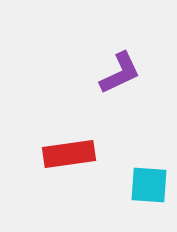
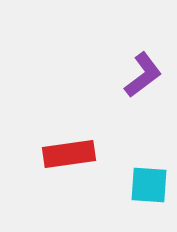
purple L-shape: moved 23 px right, 2 px down; rotated 12 degrees counterclockwise
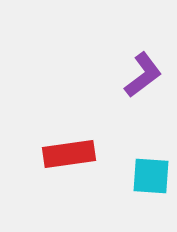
cyan square: moved 2 px right, 9 px up
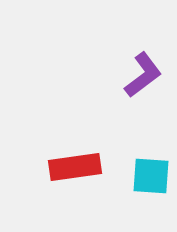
red rectangle: moved 6 px right, 13 px down
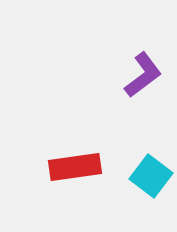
cyan square: rotated 33 degrees clockwise
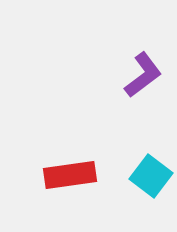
red rectangle: moved 5 px left, 8 px down
